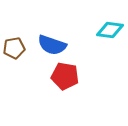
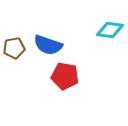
blue semicircle: moved 4 px left
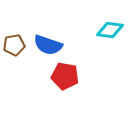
brown pentagon: moved 3 px up
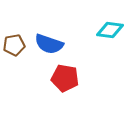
blue semicircle: moved 1 px right, 1 px up
red pentagon: moved 2 px down
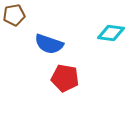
cyan diamond: moved 1 px right, 3 px down
brown pentagon: moved 30 px up
